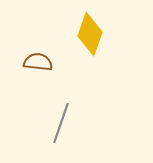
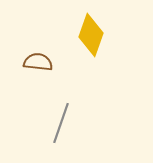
yellow diamond: moved 1 px right, 1 px down
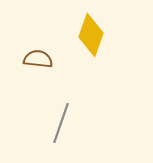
brown semicircle: moved 3 px up
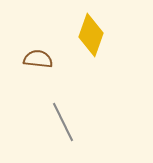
gray line: moved 2 px right, 1 px up; rotated 45 degrees counterclockwise
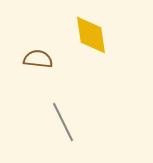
yellow diamond: rotated 27 degrees counterclockwise
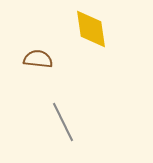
yellow diamond: moved 6 px up
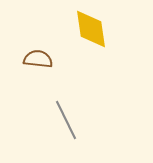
gray line: moved 3 px right, 2 px up
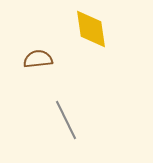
brown semicircle: rotated 12 degrees counterclockwise
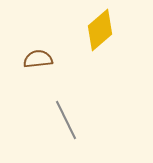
yellow diamond: moved 9 px right, 1 px down; rotated 57 degrees clockwise
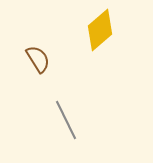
brown semicircle: rotated 64 degrees clockwise
